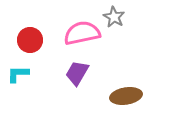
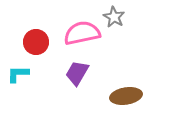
red circle: moved 6 px right, 2 px down
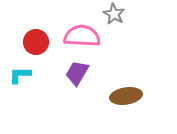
gray star: moved 3 px up
pink semicircle: moved 3 px down; rotated 15 degrees clockwise
cyan L-shape: moved 2 px right, 1 px down
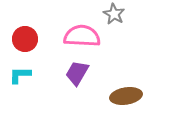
red circle: moved 11 px left, 3 px up
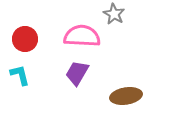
cyan L-shape: rotated 75 degrees clockwise
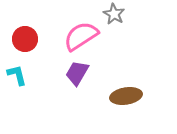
pink semicircle: moved 1 px left; rotated 36 degrees counterclockwise
cyan L-shape: moved 3 px left
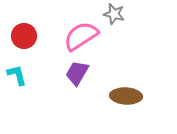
gray star: rotated 15 degrees counterclockwise
red circle: moved 1 px left, 3 px up
brown ellipse: rotated 12 degrees clockwise
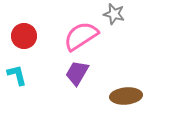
brown ellipse: rotated 8 degrees counterclockwise
